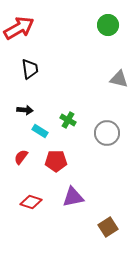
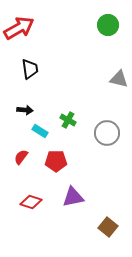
brown square: rotated 18 degrees counterclockwise
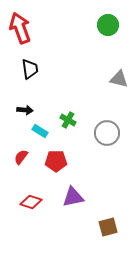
red arrow: moved 1 px right; rotated 80 degrees counterclockwise
brown square: rotated 36 degrees clockwise
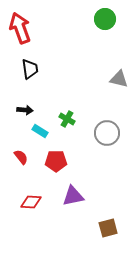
green circle: moved 3 px left, 6 px up
green cross: moved 1 px left, 1 px up
red semicircle: rotated 105 degrees clockwise
purple triangle: moved 1 px up
red diamond: rotated 15 degrees counterclockwise
brown square: moved 1 px down
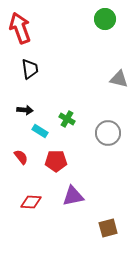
gray circle: moved 1 px right
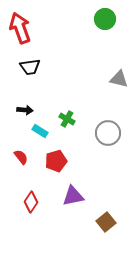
black trapezoid: moved 2 px up; rotated 90 degrees clockwise
red pentagon: rotated 15 degrees counterclockwise
red diamond: rotated 60 degrees counterclockwise
brown square: moved 2 px left, 6 px up; rotated 24 degrees counterclockwise
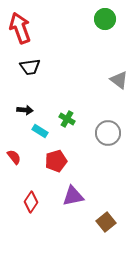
gray triangle: moved 1 px down; rotated 24 degrees clockwise
red semicircle: moved 7 px left
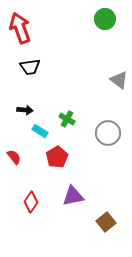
red pentagon: moved 1 px right, 4 px up; rotated 15 degrees counterclockwise
